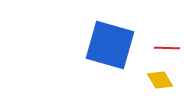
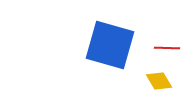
yellow diamond: moved 1 px left, 1 px down
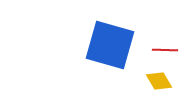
red line: moved 2 px left, 2 px down
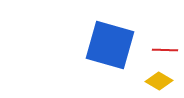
yellow diamond: rotated 28 degrees counterclockwise
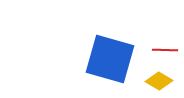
blue square: moved 14 px down
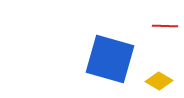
red line: moved 24 px up
